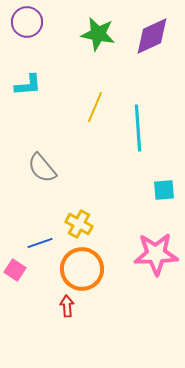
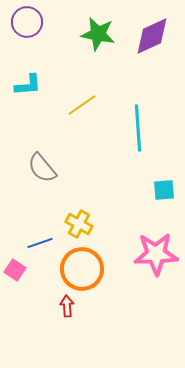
yellow line: moved 13 px left, 2 px up; rotated 32 degrees clockwise
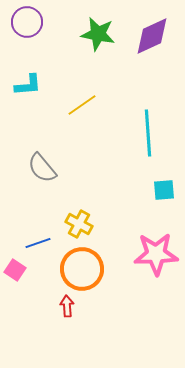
cyan line: moved 10 px right, 5 px down
blue line: moved 2 px left
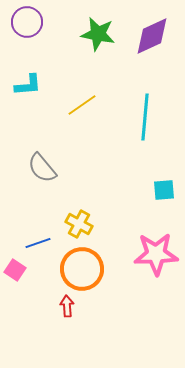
cyan line: moved 3 px left, 16 px up; rotated 9 degrees clockwise
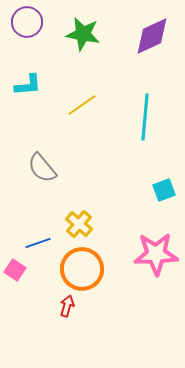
green star: moved 15 px left
cyan square: rotated 15 degrees counterclockwise
yellow cross: rotated 12 degrees clockwise
red arrow: rotated 20 degrees clockwise
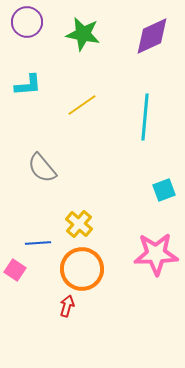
blue line: rotated 15 degrees clockwise
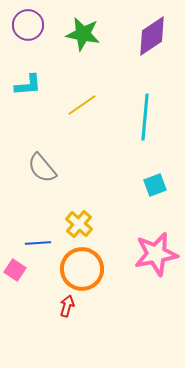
purple circle: moved 1 px right, 3 px down
purple diamond: rotated 9 degrees counterclockwise
cyan square: moved 9 px left, 5 px up
pink star: rotated 9 degrees counterclockwise
